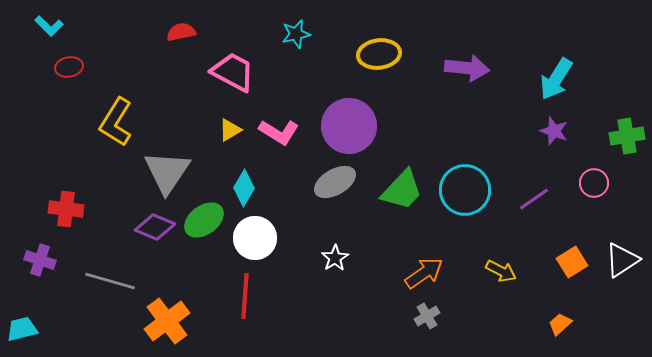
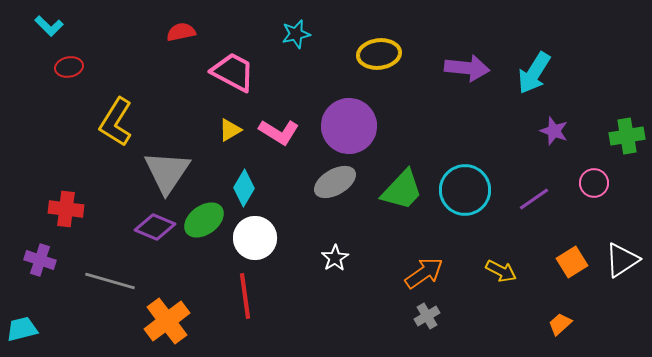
cyan arrow: moved 22 px left, 6 px up
red line: rotated 12 degrees counterclockwise
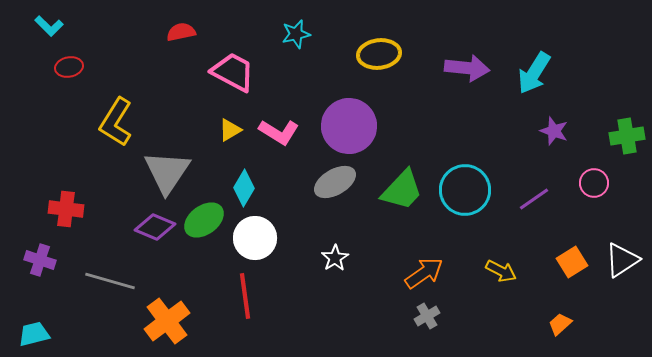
cyan trapezoid: moved 12 px right, 5 px down
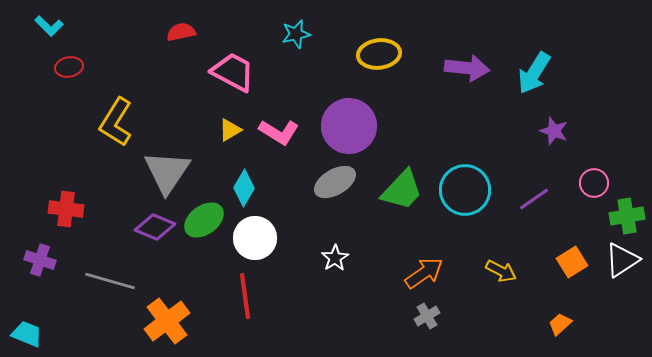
green cross: moved 80 px down
cyan trapezoid: moved 7 px left; rotated 36 degrees clockwise
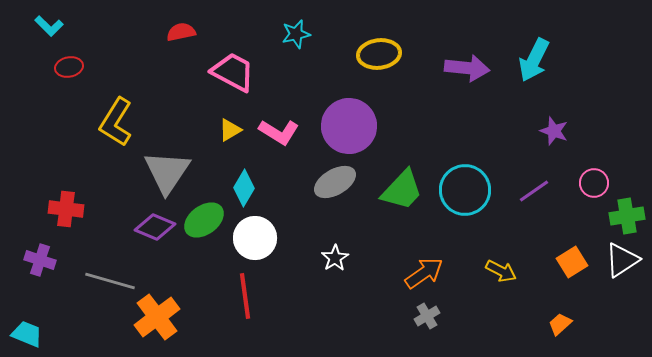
cyan arrow: moved 13 px up; rotated 6 degrees counterclockwise
purple line: moved 8 px up
orange cross: moved 10 px left, 4 px up
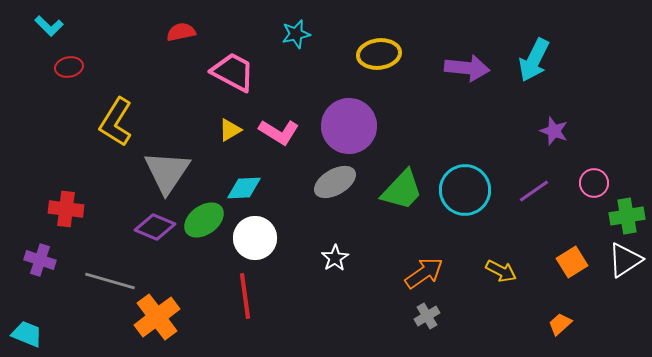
cyan diamond: rotated 57 degrees clockwise
white triangle: moved 3 px right
